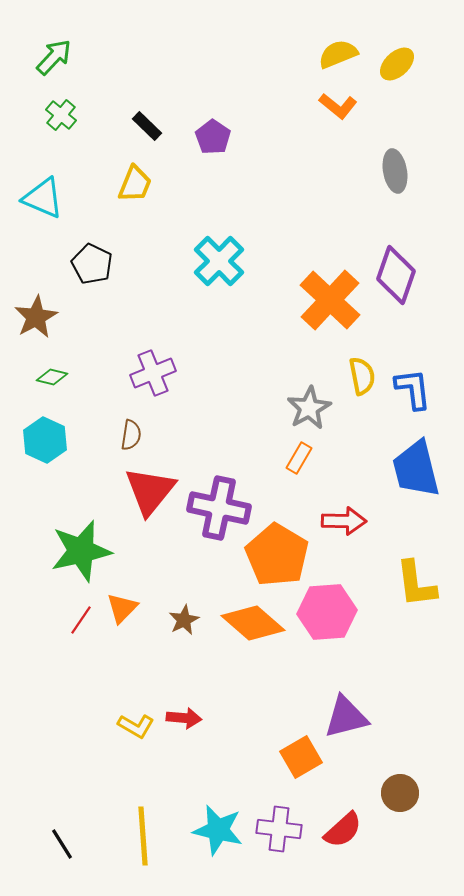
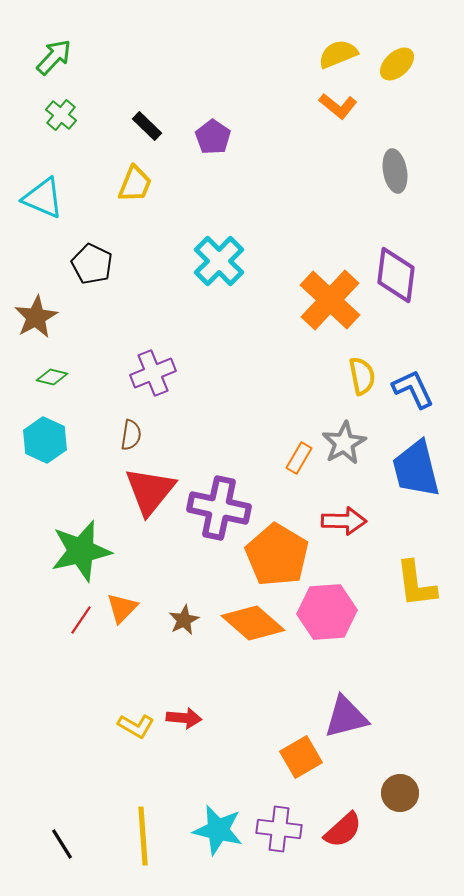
purple diamond at (396, 275): rotated 12 degrees counterclockwise
blue L-shape at (413, 389): rotated 18 degrees counterclockwise
gray star at (309, 408): moved 35 px right, 35 px down
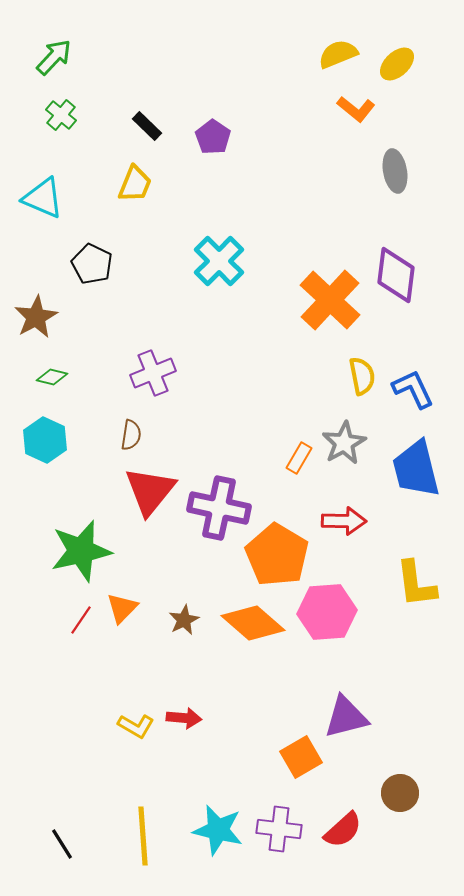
orange L-shape at (338, 106): moved 18 px right, 3 px down
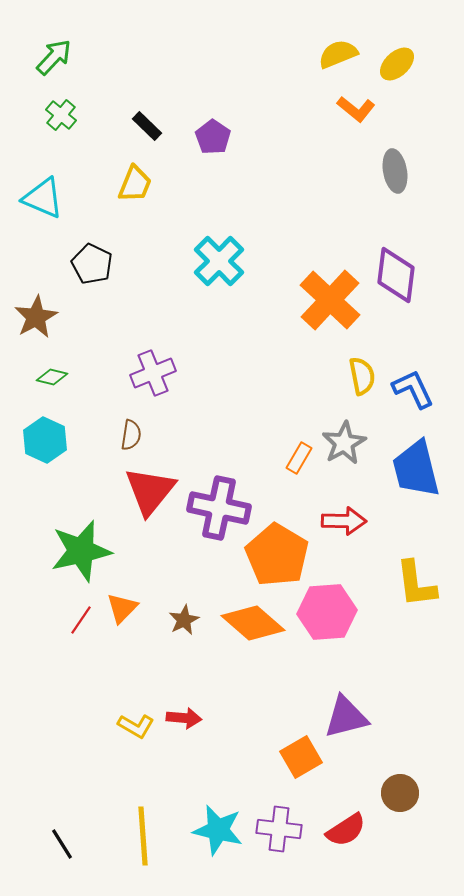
red semicircle at (343, 830): moved 3 px right; rotated 9 degrees clockwise
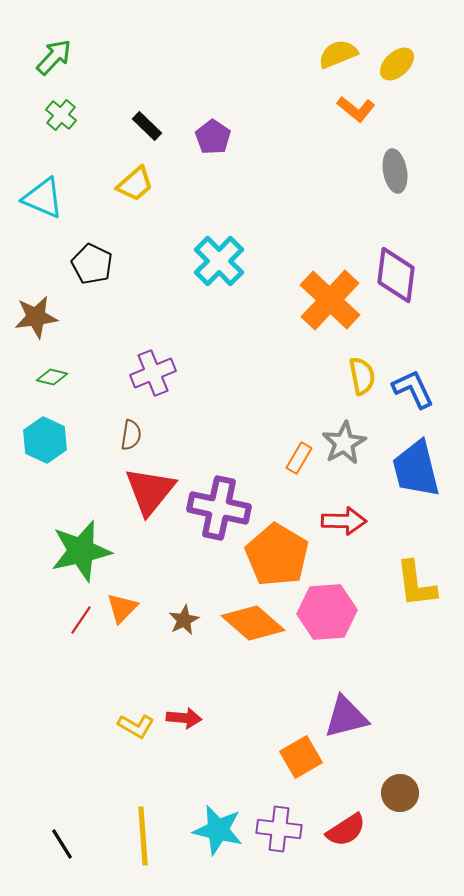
yellow trapezoid at (135, 184): rotated 27 degrees clockwise
brown star at (36, 317): rotated 21 degrees clockwise
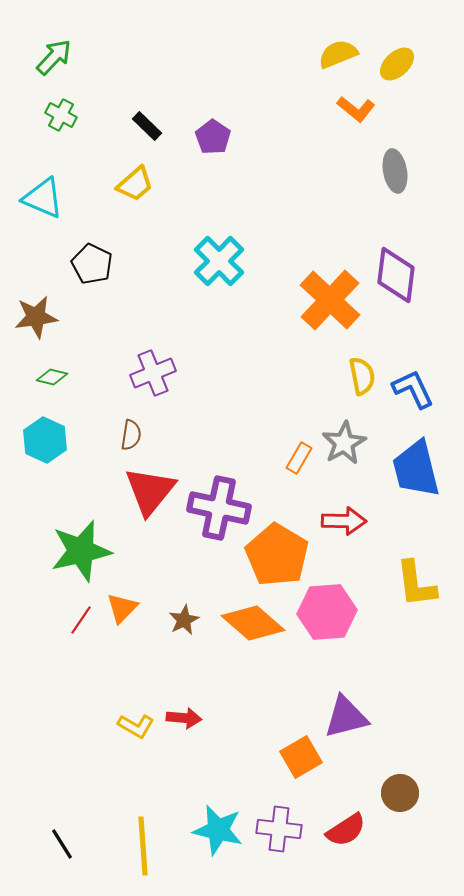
green cross at (61, 115): rotated 12 degrees counterclockwise
yellow line at (143, 836): moved 10 px down
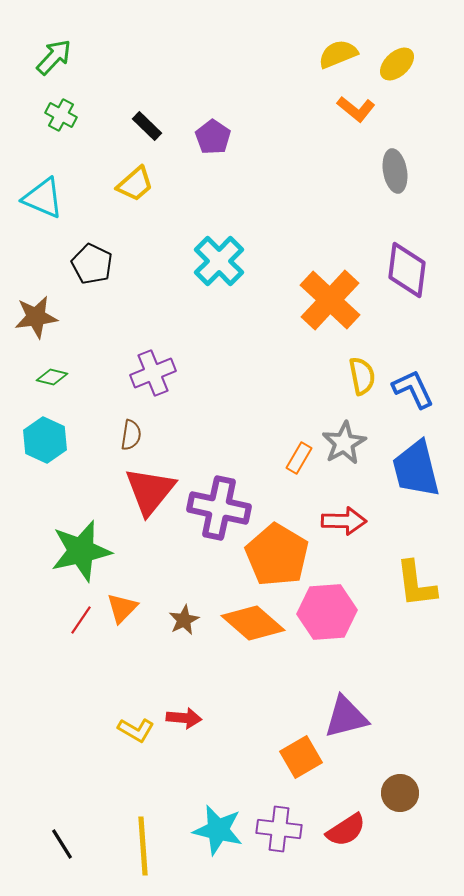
purple diamond at (396, 275): moved 11 px right, 5 px up
yellow L-shape at (136, 726): moved 4 px down
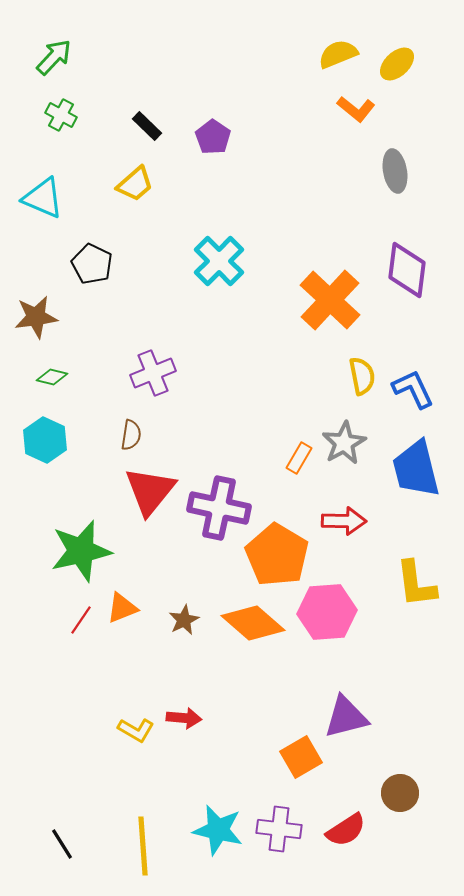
orange triangle at (122, 608): rotated 24 degrees clockwise
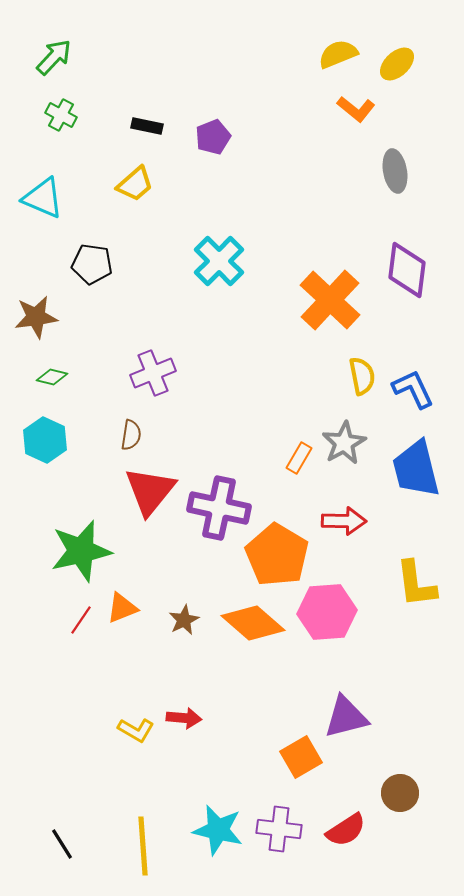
black rectangle at (147, 126): rotated 32 degrees counterclockwise
purple pentagon at (213, 137): rotated 16 degrees clockwise
black pentagon at (92, 264): rotated 18 degrees counterclockwise
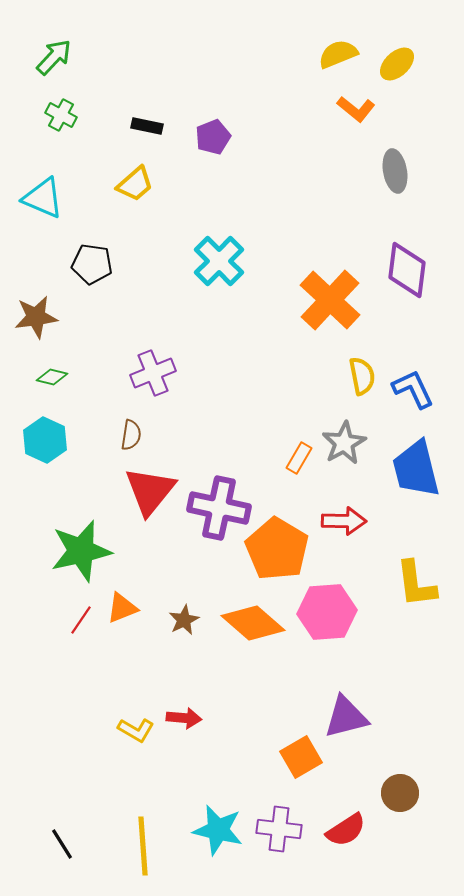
orange pentagon at (277, 555): moved 6 px up
